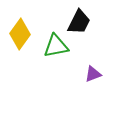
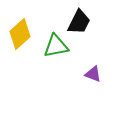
yellow diamond: rotated 12 degrees clockwise
purple triangle: rotated 42 degrees clockwise
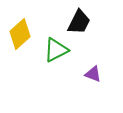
green triangle: moved 4 px down; rotated 16 degrees counterclockwise
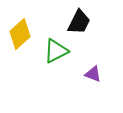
green triangle: moved 1 px down
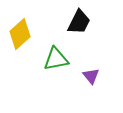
green triangle: moved 8 px down; rotated 16 degrees clockwise
purple triangle: moved 2 px left, 2 px down; rotated 30 degrees clockwise
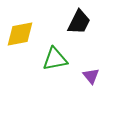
yellow diamond: rotated 32 degrees clockwise
green triangle: moved 1 px left
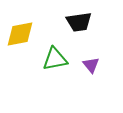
black trapezoid: rotated 56 degrees clockwise
purple triangle: moved 11 px up
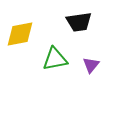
purple triangle: rotated 18 degrees clockwise
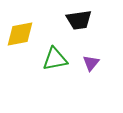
black trapezoid: moved 2 px up
purple triangle: moved 2 px up
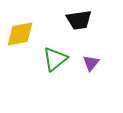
green triangle: rotated 28 degrees counterclockwise
